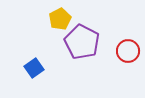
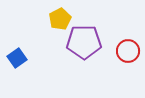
purple pentagon: moved 2 px right; rotated 28 degrees counterclockwise
blue square: moved 17 px left, 10 px up
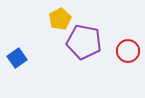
purple pentagon: rotated 12 degrees clockwise
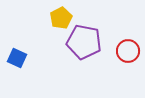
yellow pentagon: moved 1 px right, 1 px up
blue square: rotated 30 degrees counterclockwise
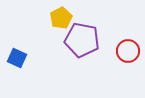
purple pentagon: moved 2 px left, 2 px up
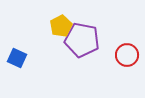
yellow pentagon: moved 8 px down
red circle: moved 1 px left, 4 px down
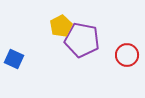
blue square: moved 3 px left, 1 px down
